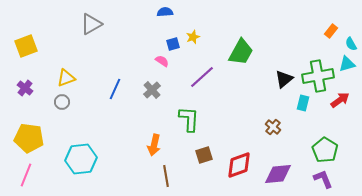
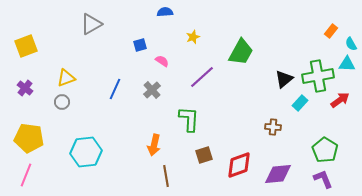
blue square: moved 33 px left, 1 px down
cyan triangle: rotated 18 degrees clockwise
cyan rectangle: moved 3 px left; rotated 28 degrees clockwise
brown cross: rotated 35 degrees counterclockwise
cyan hexagon: moved 5 px right, 7 px up
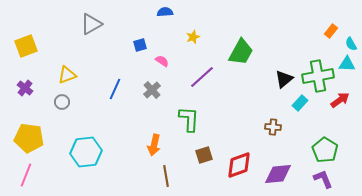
yellow triangle: moved 1 px right, 3 px up
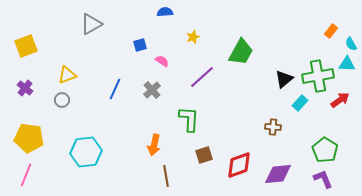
gray circle: moved 2 px up
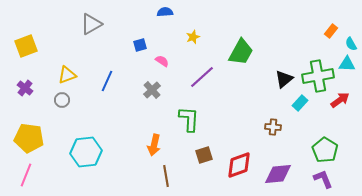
blue line: moved 8 px left, 8 px up
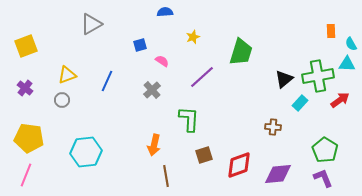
orange rectangle: rotated 40 degrees counterclockwise
green trapezoid: rotated 12 degrees counterclockwise
purple L-shape: moved 1 px up
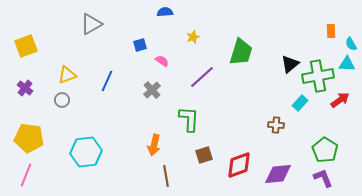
black triangle: moved 6 px right, 15 px up
brown cross: moved 3 px right, 2 px up
